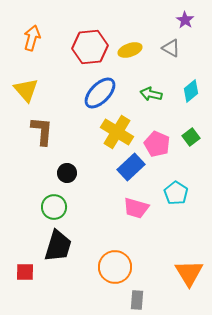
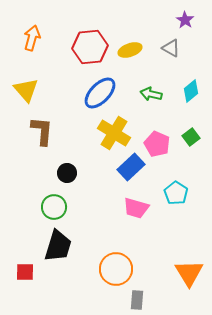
yellow cross: moved 3 px left, 1 px down
orange circle: moved 1 px right, 2 px down
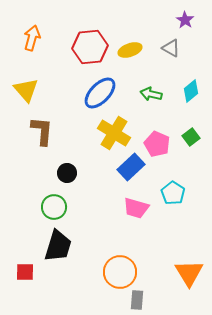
cyan pentagon: moved 3 px left
orange circle: moved 4 px right, 3 px down
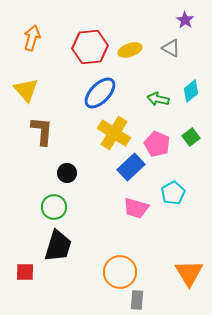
green arrow: moved 7 px right, 5 px down
cyan pentagon: rotated 10 degrees clockwise
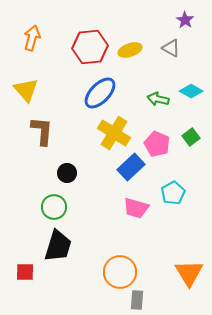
cyan diamond: rotated 70 degrees clockwise
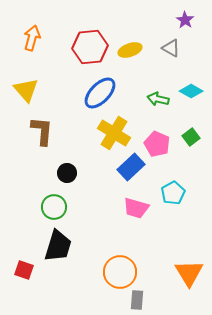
red square: moved 1 px left, 2 px up; rotated 18 degrees clockwise
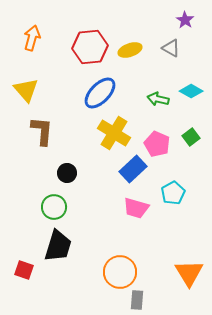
blue rectangle: moved 2 px right, 2 px down
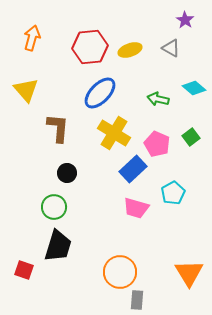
cyan diamond: moved 3 px right, 3 px up; rotated 10 degrees clockwise
brown L-shape: moved 16 px right, 3 px up
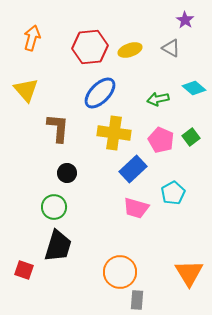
green arrow: rotated 25 degrees counterclockwise
yellow cross: rotated 24 degrees counterclockwise
pink pentagon: moved 4 px right, 4 px up
